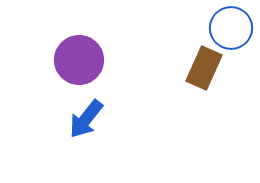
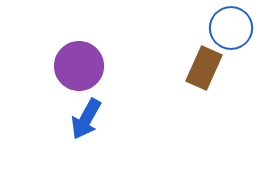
purple circle: moved 6 px down
blue arrow: rotated 9 degrees counterclockwise
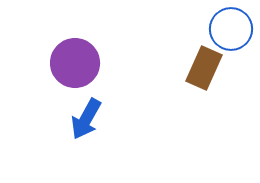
blue circle: moved 1 px down
purple circle: moved 4 px left, 3 px up
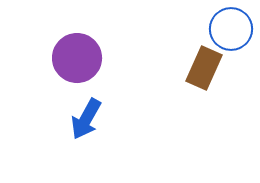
purple circle: moved 2 px right, 5 px up
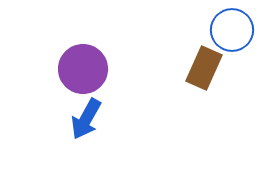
blue circle: moved 1 px right, 1 px down
purple circle: moved 6 px right, 11 px down
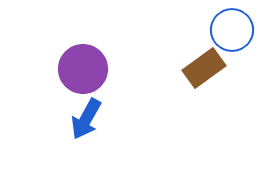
brown rectangle: rotated 30 degrees clockwise
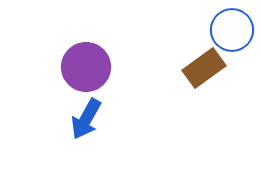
purple circle: moved 3 px right, 2 px up
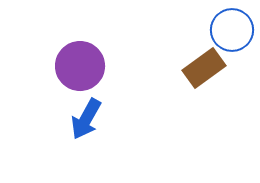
purple circle: moved 6 px left, 1 px up
